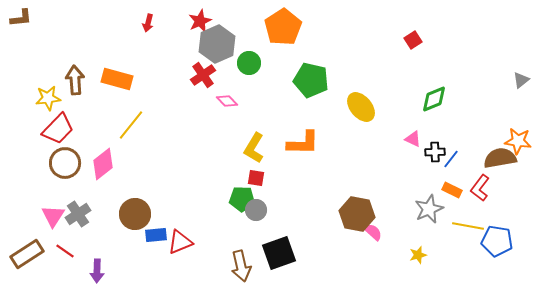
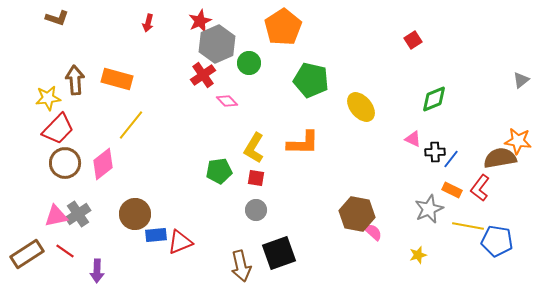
brown L-shape at (21, 18): moved 36 px right; rotated 25 degrees clockwise
green pentagon at (242, 199): moved 23 px left, 28 px up; rotated 10 degrees counterclockwise
pink triangle at (53, 216): moved 3 px right; rotated 45 degrees clockwise
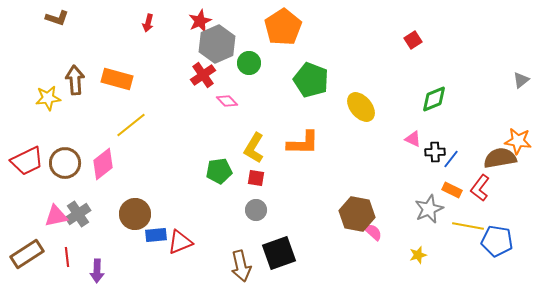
green pentagon at (311, 80): rotated 8 degrees clockwise
yellow line at (131, 125): rotated 12 degrees clockwise
red trapezoid at (58, 129): moved 31 px left, 32 px down; rotated 20 degrees clockwise
red line at (65, 251): moved 2 px right, 6 px down; rotated 48 degrees clockwise
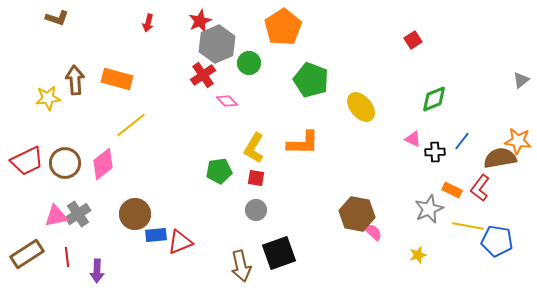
blue line at (451, 159): moved 11 px right, 18 px up
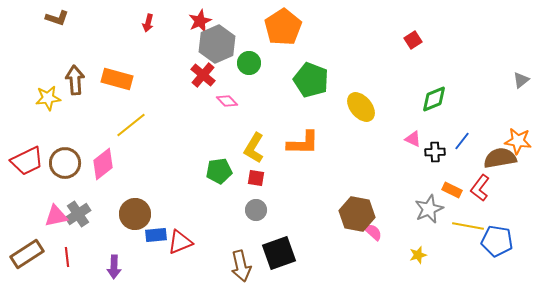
red cross at (203, 75): rotated 15 degrees counterclockwise
purple arrow at (97, 271): moved 17 px right, 4 px up
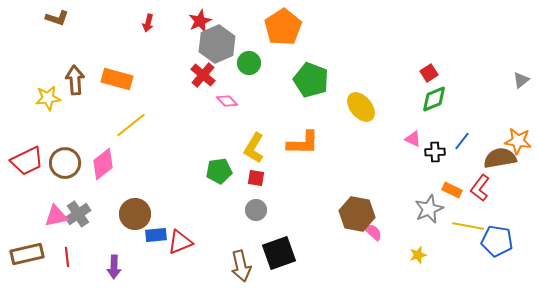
red square at (413, 40): moved 16 px right, 33 px down
brown rectangle at (27, 254): rotated 20 degrees clockwise
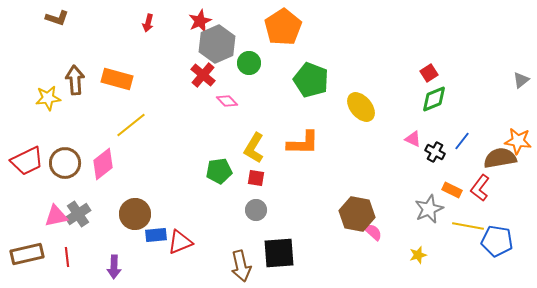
black cross at (435, 152): rotated 30 degrees clockwise
black square at (279, 253): rotated 16 degrees clockwise
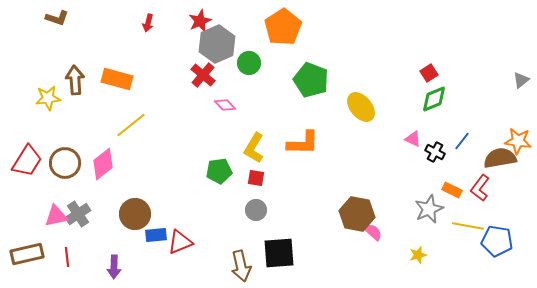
pink diamond at (227, 101): moved 2 px left, 4 px down
red trapezoid at (27, 161): rotated 32 degrees counterclockwise
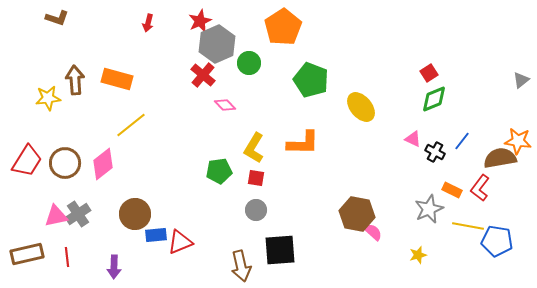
black square at (279, 253): moved 1 px right, 3 px up
